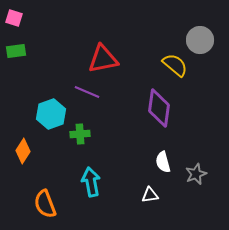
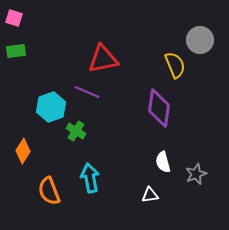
yellow semicircle: rotated 28 degrees clockwise
cyan hexagon: moved 7 px up
green cross: moved 4 px left, 3 px up; rotated 36 degrees clockwise
cyan arrow: moved 1 px left, 4 px up
orange semicircle: moved 4 px right, 13 px up
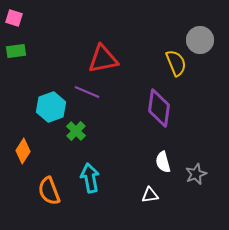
yellow semicircle: moved 1 px right, 2 px up
green cross: rotated 12 degrees clockwise
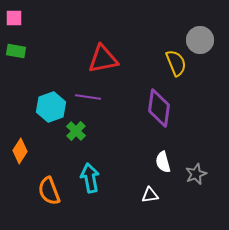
pink square: rotated 18 degrees counterclockwise
green rectangle: rotated 18 degrees clockwise
purple line: moved 1 px right, 5 px down; rotated 15 degrees counterclockwise
orange diamond: moved 3 px left
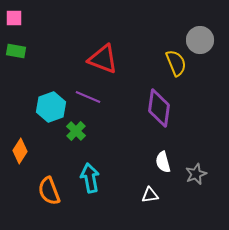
red triangle: rotated 32 degrees clockwise
purple line: rotated 15 degrees clockwise
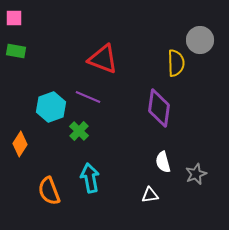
yellow semicircle: rotated 20 degrees clockwise
green cross: moved 3 px right
orange diamond: moved 7 px up
